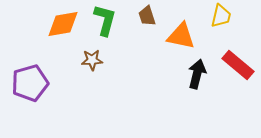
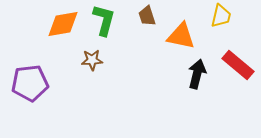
green L-shape: moved 1 px left
purple pentagon: rotated 9 degrees clockwise
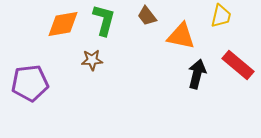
brown trapezoid: rotated 20 degrees counterclockwise
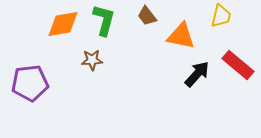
black arrow: rotated 28 degrees clockwise
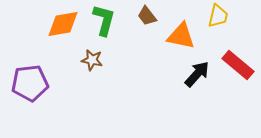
yellow trapezoid: moved 3 px left
brown star: rotated 15 degrees clockwise
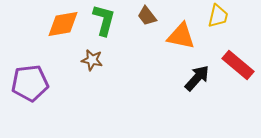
black arrow: moved 4 px down
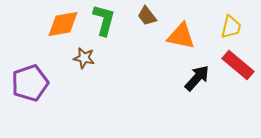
yellow trapezoid: moved 13 px right, 11 px down
brown star: moved 8 px left, 2 px up
purple pentagon: rotated 12 degrees counterclockwise
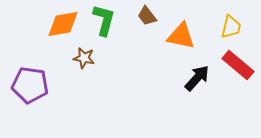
purple pentagon: moved 2 px down; rotated 27 degrees clockwise
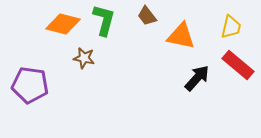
orange diamond: rotated 24 degrees clockwise
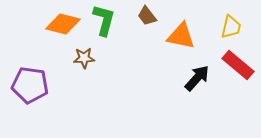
brown star: rotated 15 degrees counterclockwise
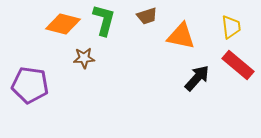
brown trapezoid: rotated 70 degrees counterclockwise
yellow trapezoid: rotated 20 degrees counterclockwise
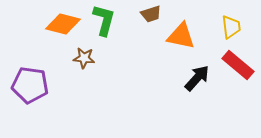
brown trapezoid: moved 4 px right, 2 px up
brown star: rotated 10 degrees clockwise
